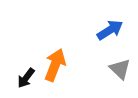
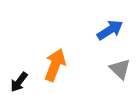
black arrow: moved 7 px left, 4 px down
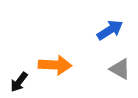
orange arrow: rotated 72 degrees clockwise
gray triangle: rotated 15 degrees counterclockwise
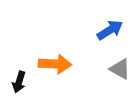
orange arrow: moved 1 px up
black arrow: rotated 20 degrees counterclockwise
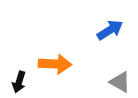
gray triangle: moved 13 px down
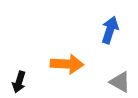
blue arrow: rotated 40 degrees counterclockwise
orange arrow: moved 12 px right
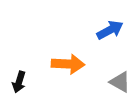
blue arrow: rotated 44 degrees clockwise
orange arrow: moved 1 px right
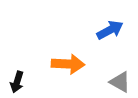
black arrow: moved 2 px left
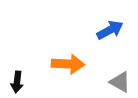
black arrow: rotated 10 degrees counterclockwise
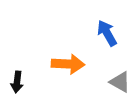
blue arrow: moved 3 px left, 3 px down; rotated 92 degrees counterclockwise
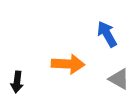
blue arrow: moved 1 px down
gray triangle: moved 1 px left, 3 px up
